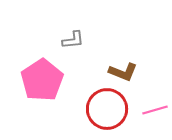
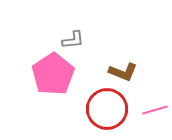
pink pentagon: moved 11 px right, 6 px up
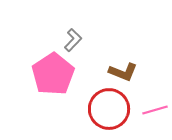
gray L-shape: rotated 40 degrees counterclockwise
red circle: moved 2 px right
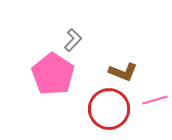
pink pentagon: rotated 6 degrees counterclockwise
pink line: moved 10 px up
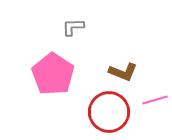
gray L-shape: moved 13 px up; rotated 135 degrees counterclockwise
red circle: moved 3 px down
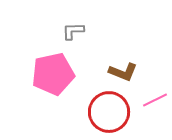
gray L-shape: moved 4 px down
pink pentagon: rotated 27 degrees clockwise
pink line: rotated 10 degrees counterclockwise
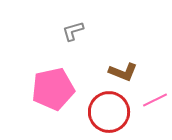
gray L-shape: rotated 15 degrees counterclockwise
pink pentagon: moved 15 px down
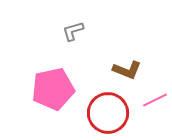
brown L-shape: moved 4 px right, 2 px up
red circle: moved 1 px left, 1 px down
